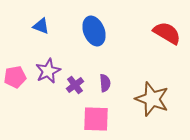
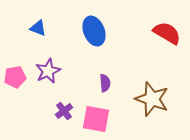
blue triangle: moved 3 px left, 2 px down
purple cross: moved 11 px left, 26 px down
pink square: rotated 8 degrees clockwise
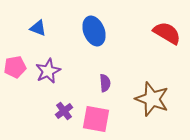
pink pentagon: moved 10 px up
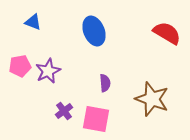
blue triangle: moved 5 px left, 6 px up
pink pentagon: moved 5 px right, 1 px up
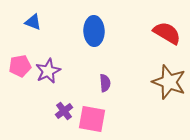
blue ellipse: rotated 20 degrees clockwise
brown star: moved 17 px right, 17 px up
pink square: moved 4 px left
